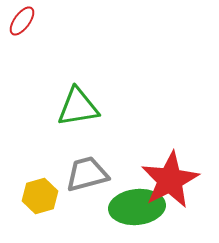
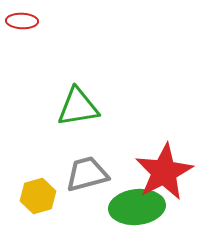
red ellipse: rotated 56 degrees clockwise
red star: moved 6 px left, 8 px up
yellow hexagon: moved 2 px left
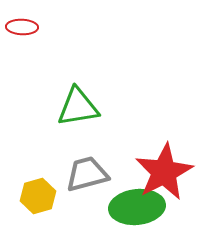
red ellipse: moved 6 px down
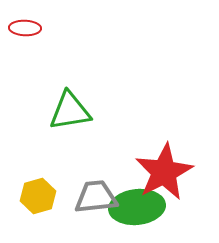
red ellipse: moved 3 px right, 1 px down
green triangle: moved 8 px left, 4 px down
gray trapezoid: moved 9 px right, 23 px down; rotated 9 degrees clockwise
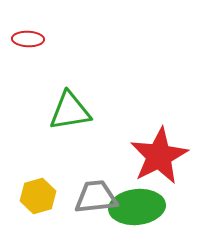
red ellipse: moved 3 px right, 11 px down
red star: moved 5 px left, 16 px up
